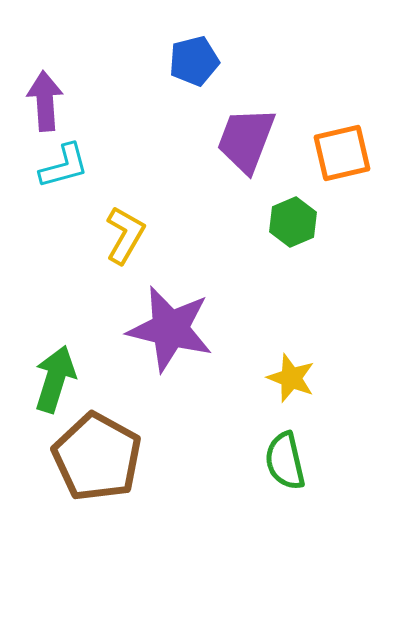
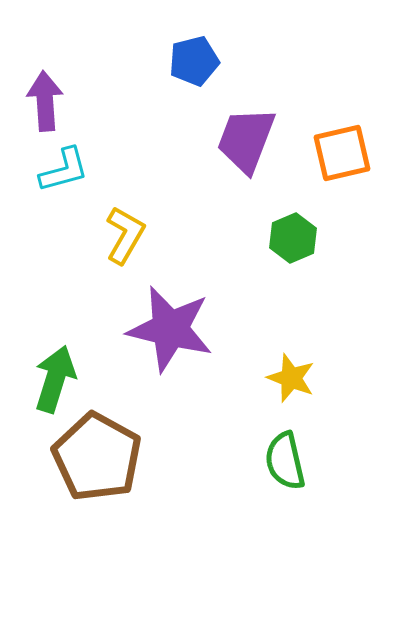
cyan L-shape: moved 4 px down
green hexagon: moved 16 px down
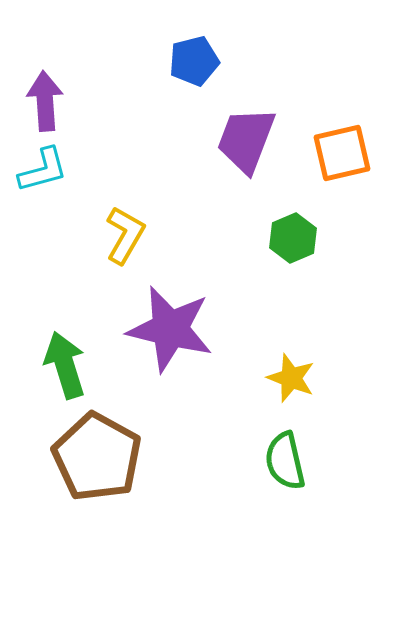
cyan L-shape: moved 21 px left
green arrow: moved 10 px right, 14 px up; rotated 34 degrees counterclockwise
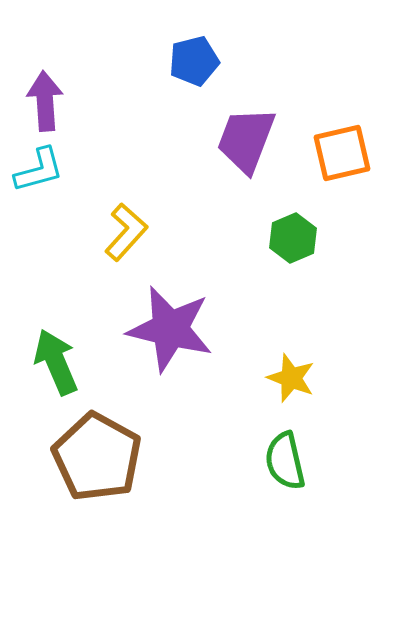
cyan L-shape: moved 4 px left
yellow L-shape: moved 1 px right, 3 px up; rotated 12 degrees clockwise
green arrow: moved 9 px left, 3 px up; rotated 6 degrees counterclockwise
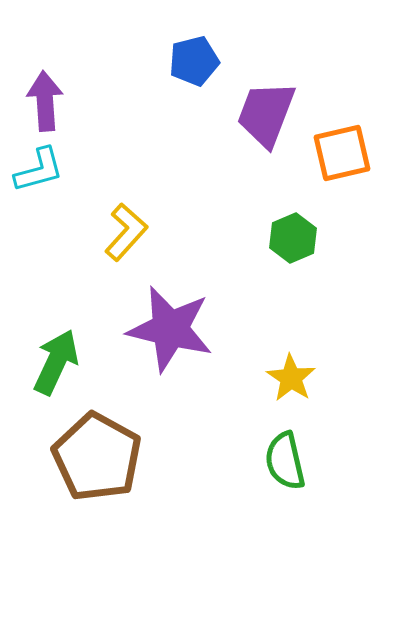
purple trapezoid: moved 20 px right, 26 px up
green arrow: rotated 48 degrees clockwise
yellow star: rotated 12 degrees clockwise
